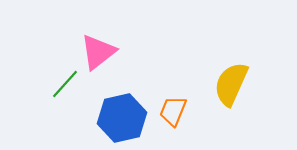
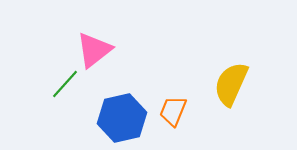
pink triangle: moved 4 px left, 2 px up
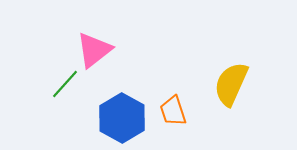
orange trapezoid: rotated 40 degrees counterclockwise
blue hexagon: rotated 18 degrees counterclockwise
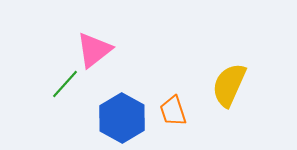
yellow semicircle: moved 2 px left, 1 px down
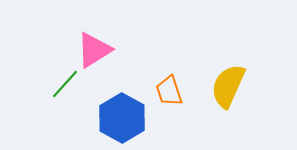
pink triangle: rotated 6 degrees clockwise
yellow semicircle: moved 1 px left, 1 px down
orange trapezoid: moved 4 px left, 20 px up
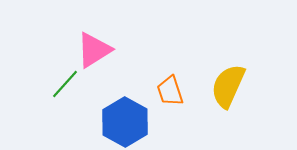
orange trapezoid: moved 1 px right
blue hexagon: moved 3 px right, 4 px down
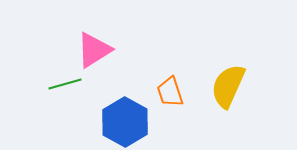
green line: rotated 32 degrees clockwise
orange trapezoid: moved 1 px down
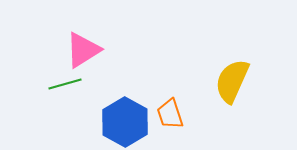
pink triangle: moved 11 px left
yellow semicircle: moved 4 px right, 5 px up
orange trapezoid: moved 22 px down
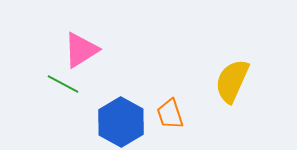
pink triangle: moved 2 px left
green line: moved 2 px left; rotated 44 degrees clockwise
blue hexagon: moved 4 px left
